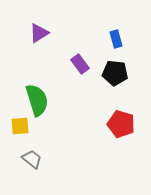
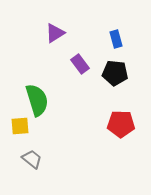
purple triangle: moved 16 px right
red pentagon: rotated 16 degrees counterclockwise
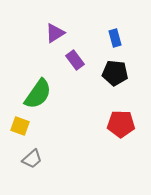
blue rectangle: moved 1 px left, 1 px up
purple rectangle: moved 5 px left, 4 px up
green semicircle: moved 1 px right, 6 px up; rotated 52 degrees clockwise
yellow square: rotated 24 degrees clockwise
gray trapezoid: rotated 100 degrees clockwise
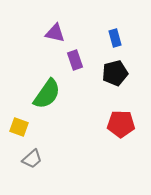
purple triangle: rotated 45 degrees clockwise
purple rectangle: rotated 18 degrees clockwise
black pentagon: rotated 20 degrees counterclockwise
green semicircle: moved 9 px right
yellow square: moved 1 px left, 1 px down
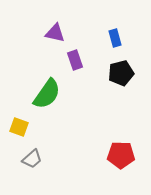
black pentagon: moved 6 px right
red pentagon: moved 31 px down
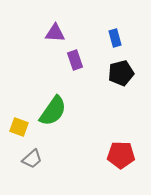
purple triangle: rotated 10 degrees counterclockwise
green semicircle: moved 6 px right, 17 px down
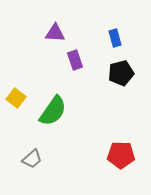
yellow square: moved 3 px left, 29 px up; rotated 18 degrees clockwise
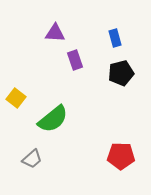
green semicircle: moved 8 px down; rotated 16 degrees clockwise
red pentagon: moved 1 px down
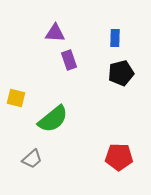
blue rectangle: rotated 18 degrees clockwise
purple rectangle: moved 6 px left
yellow square: rotated 24 degrees counterclockwise
red pentagon: moved 2 px left, 1 px down
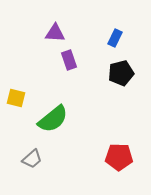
blue rectangle: rotated 24 degrees clockwise
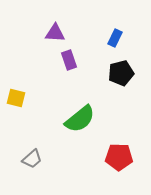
green semicircle: moved 27 px right
